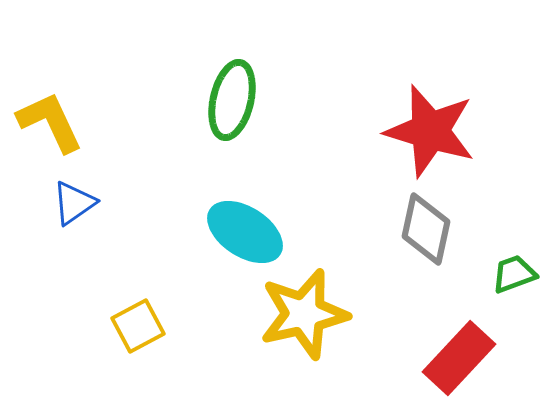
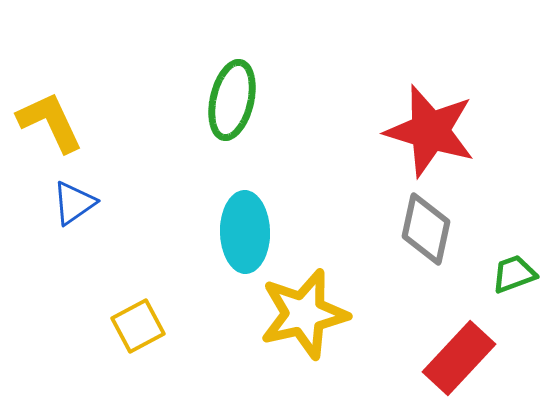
cyan ellipse: rotated 56 degrees clockwise
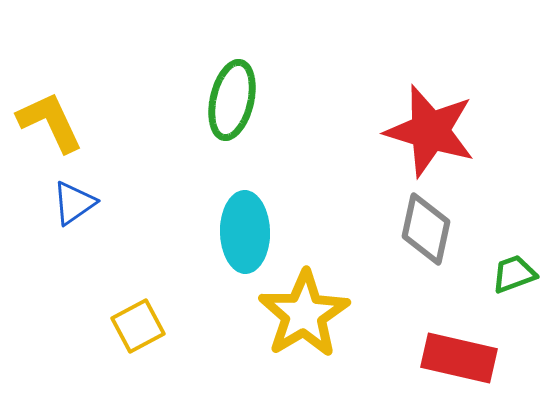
yellow star: rotated 18 degrees counterclockwise
red rectangle: rotated 60 degrees clockwise
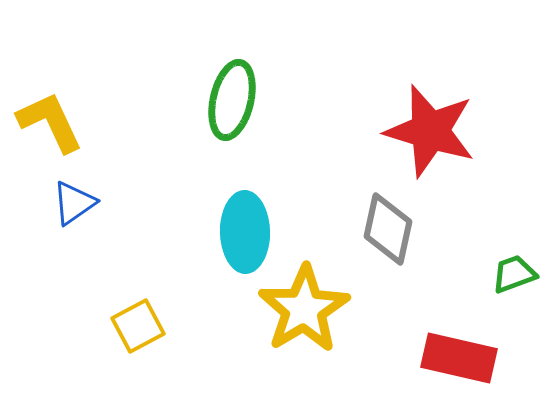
gray diamond: moved 38 px left
yellow star: moved 5 px up
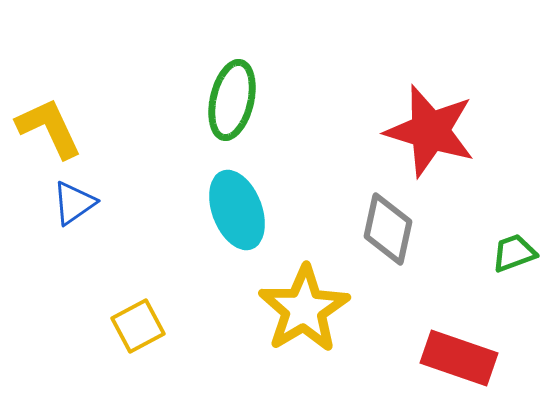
yellow L-shape: moved 1 px left, 6 px down
cyan ellipse: moved 8 px left, 22 px up; rotated 20 degrees counterclockwise
green trapezoid: moved 21 px up
red rectangle: rotated 6 degrees clockwise
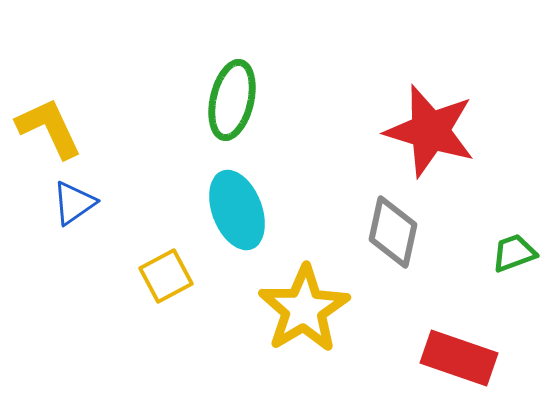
gray diamond: moved 5 px right, 3 px down
yellow square: moved 28 px right, 50 px up
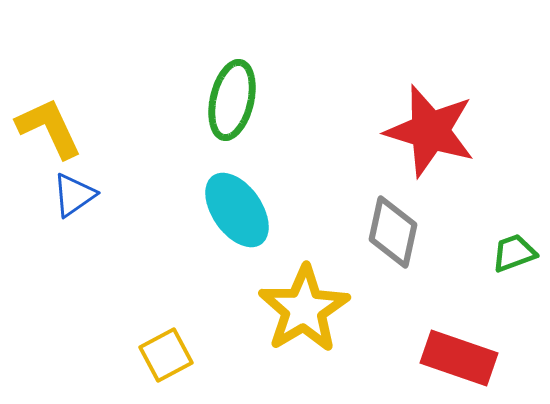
blue triangle: moved 8 px up
cyan ellipse: rotated 14 degrees counterclockwise
yellow square: moved 79 px down
